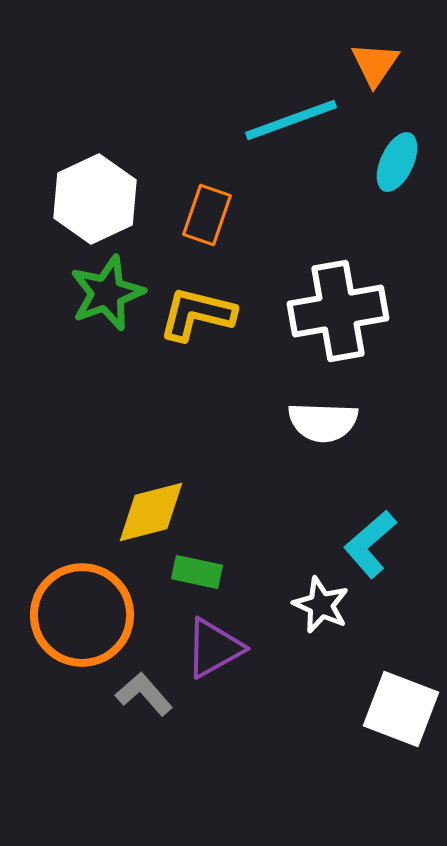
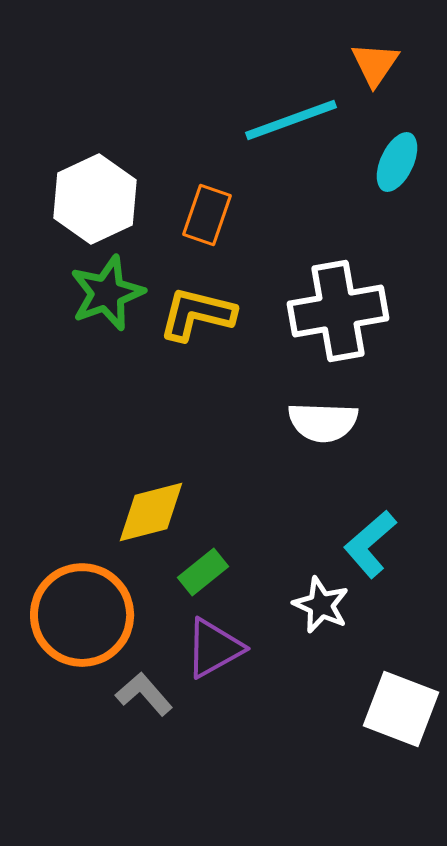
green rectangle: moved 6 px right; rotated 51 degrees counterclockwise
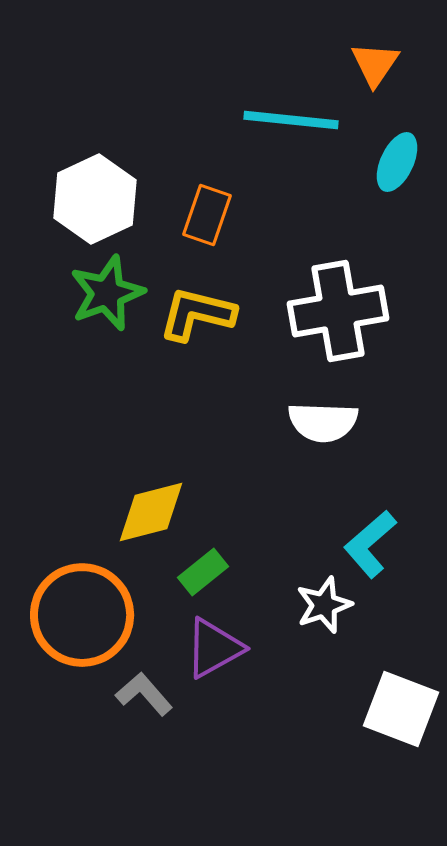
cyan line: rotated 26 degrees clockwise
white star: moved 3 px right; rotated 28 degrees clockwise
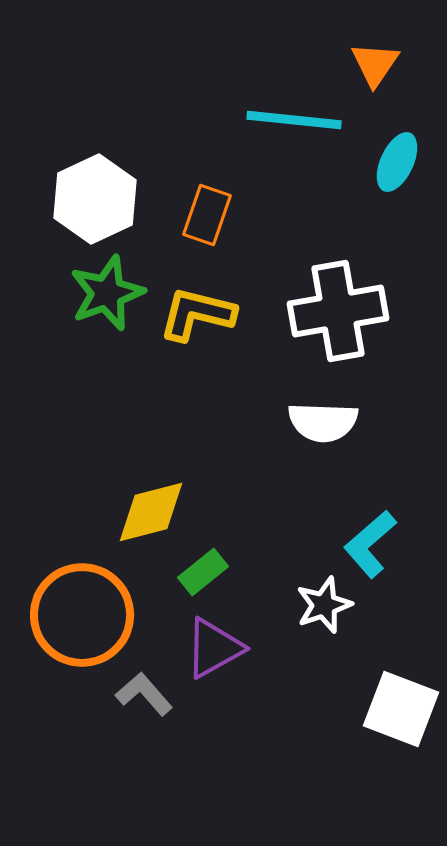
cyan line: moved 3 px right
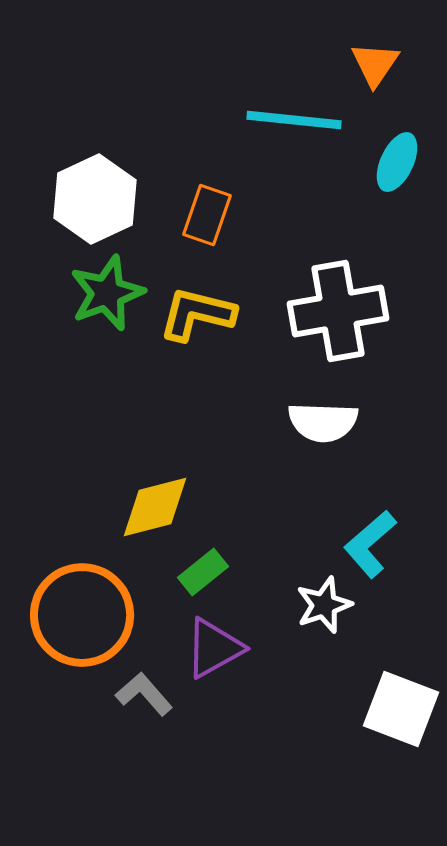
yellow diamond: moved 4 px right, 5 px up
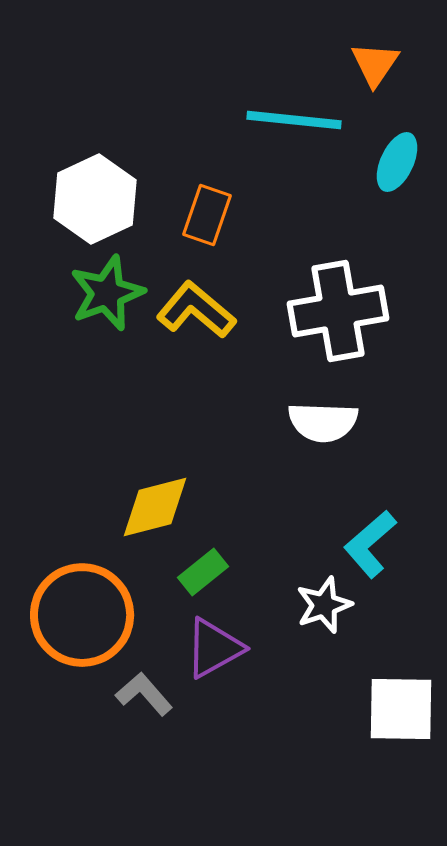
yellow L-shape: moved 1 px left, 4 px up; rotated 26 degrees clockwise
white square: rotated 20 degrees counterclockwise
